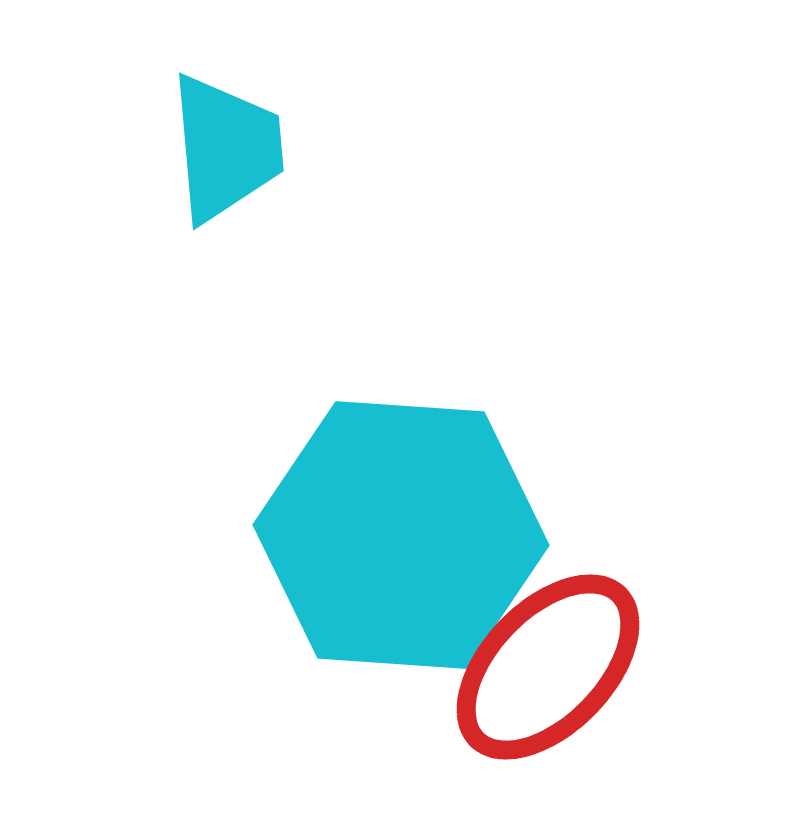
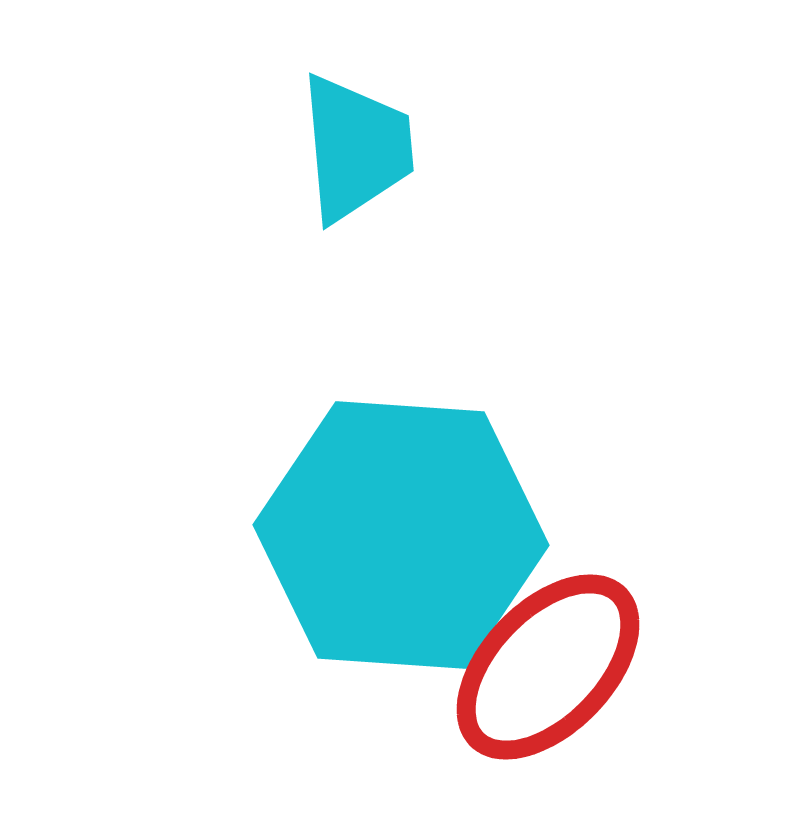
cyan trapezoid: moved 130 px right
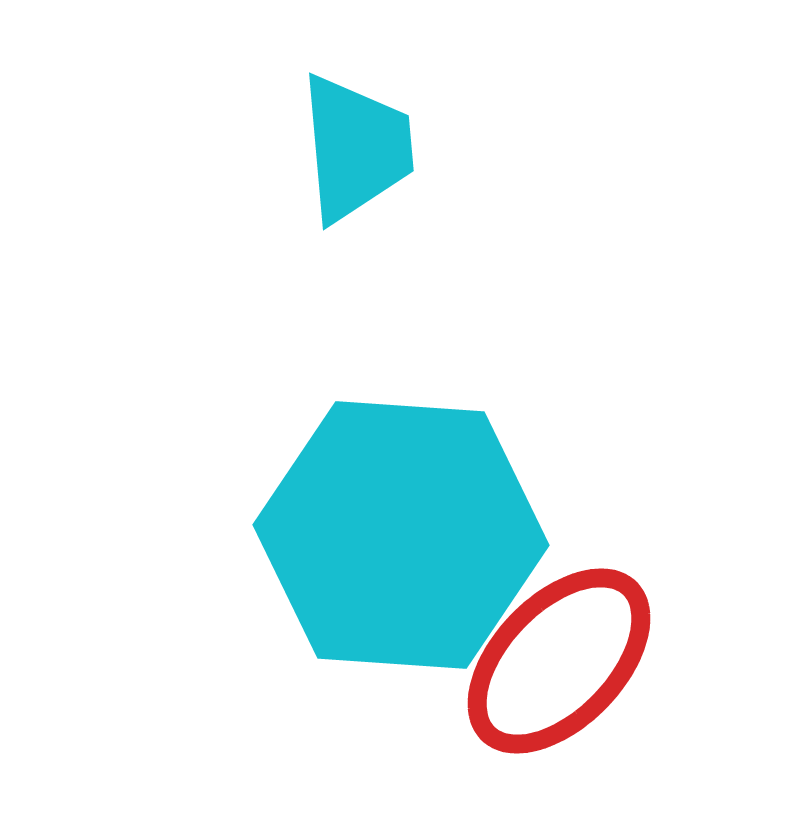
red ellipse: moved 11 px right, 6 px up
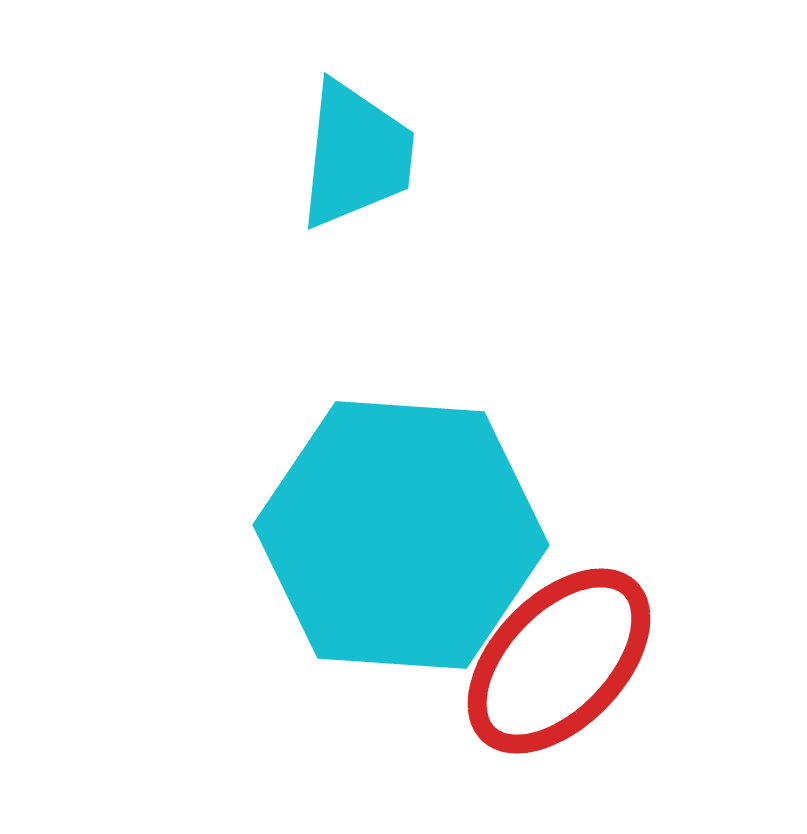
cyan trapezoid: moved 7 px down; rotated 11 degrees clockwise
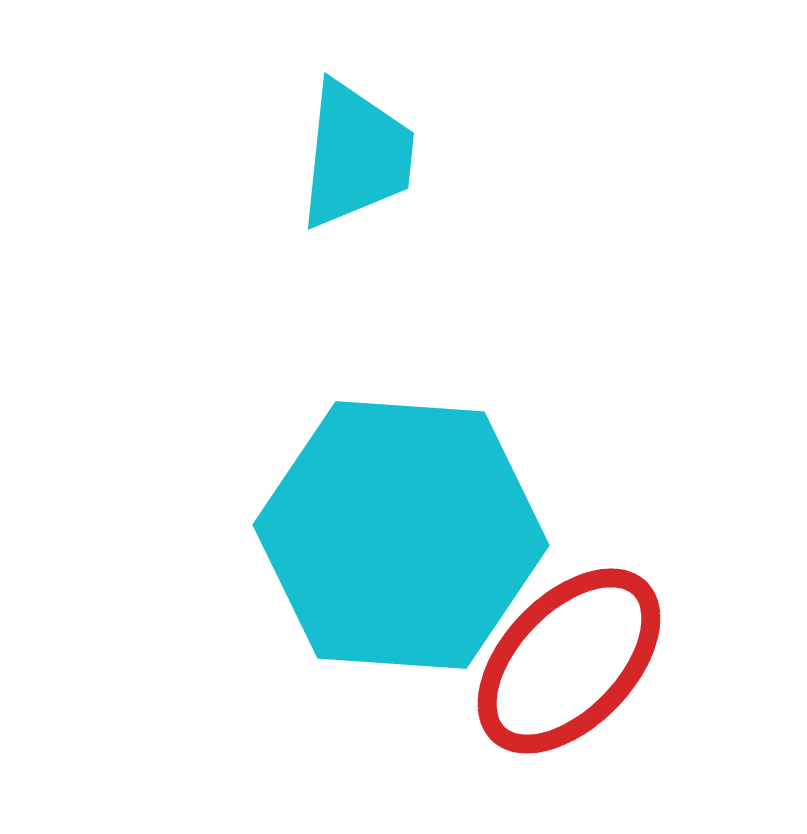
red ellipse: moved 10 px right
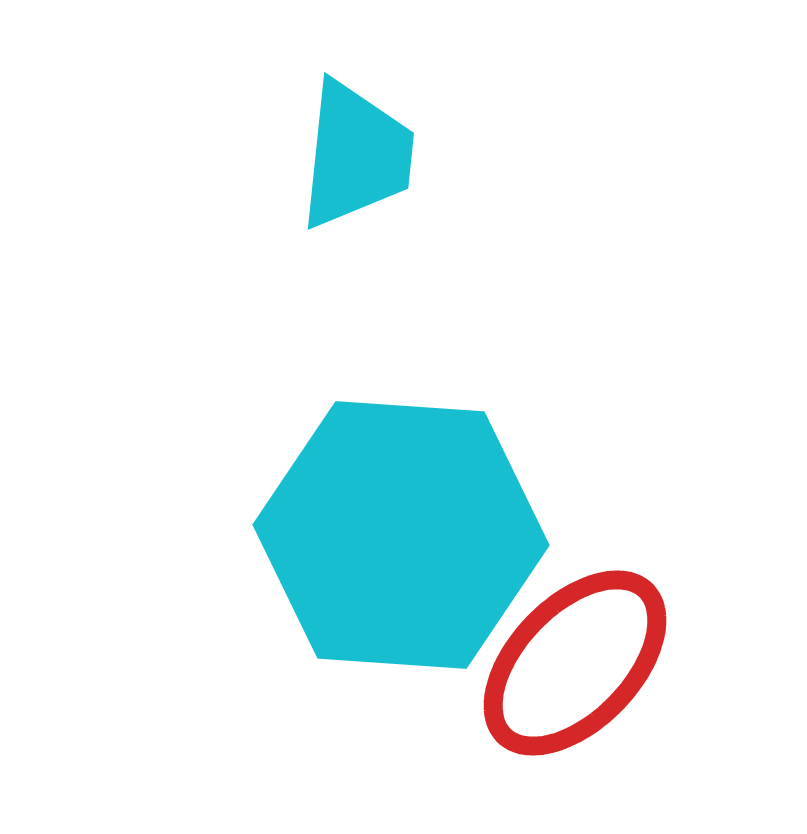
red ellipse: moved 6 px right, 2 px down
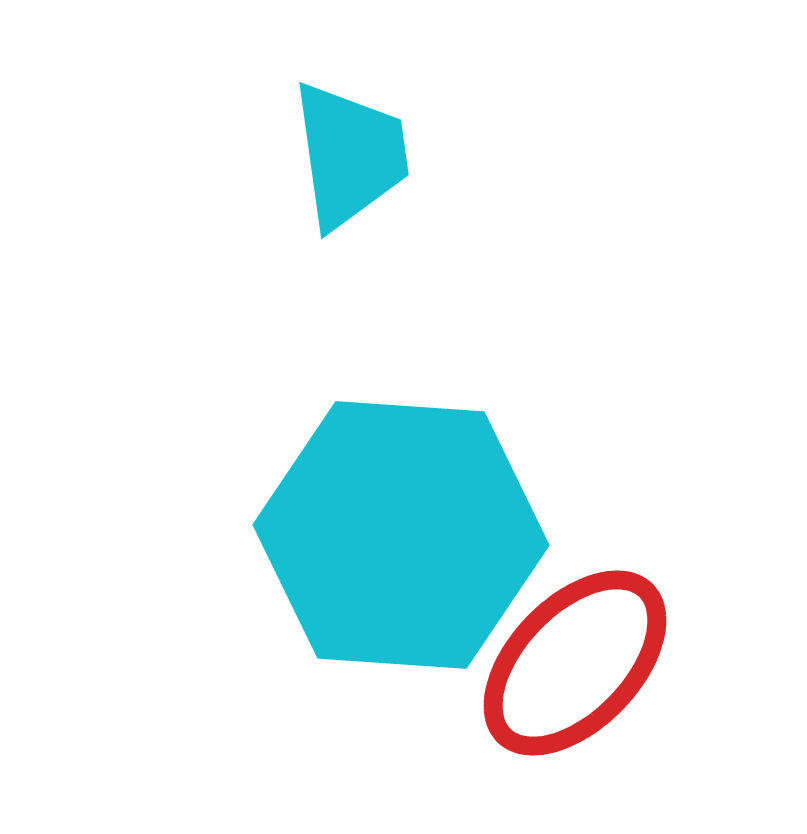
cyan trapezoid: moved 6 px left; rotated 14 degrees counterclockwise
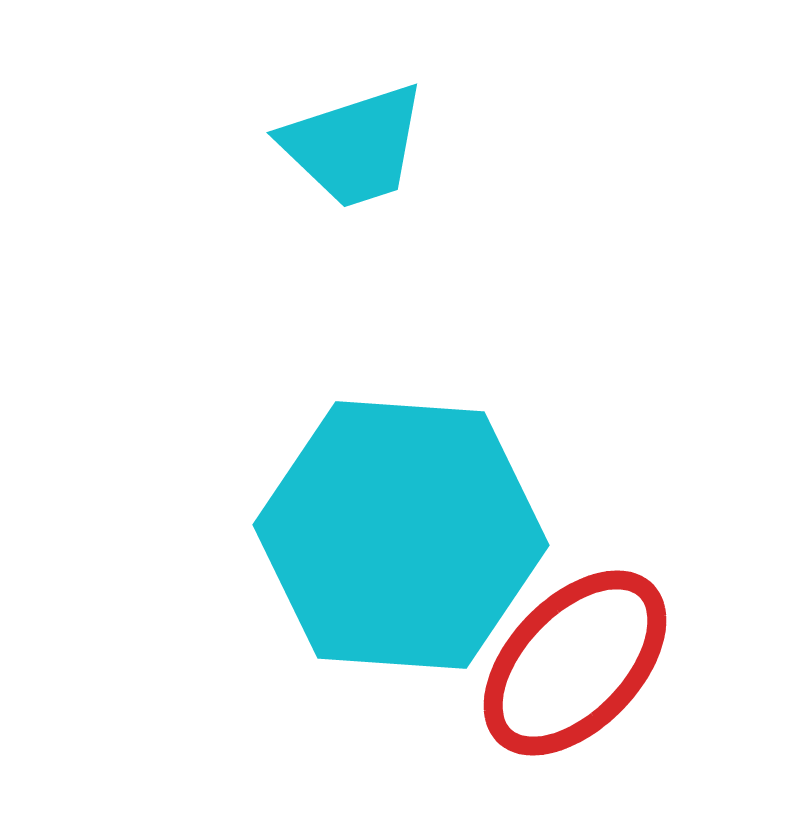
cyan trapezoid: moved 4 px right, 9 px up; rotated 80 degrees clockwise
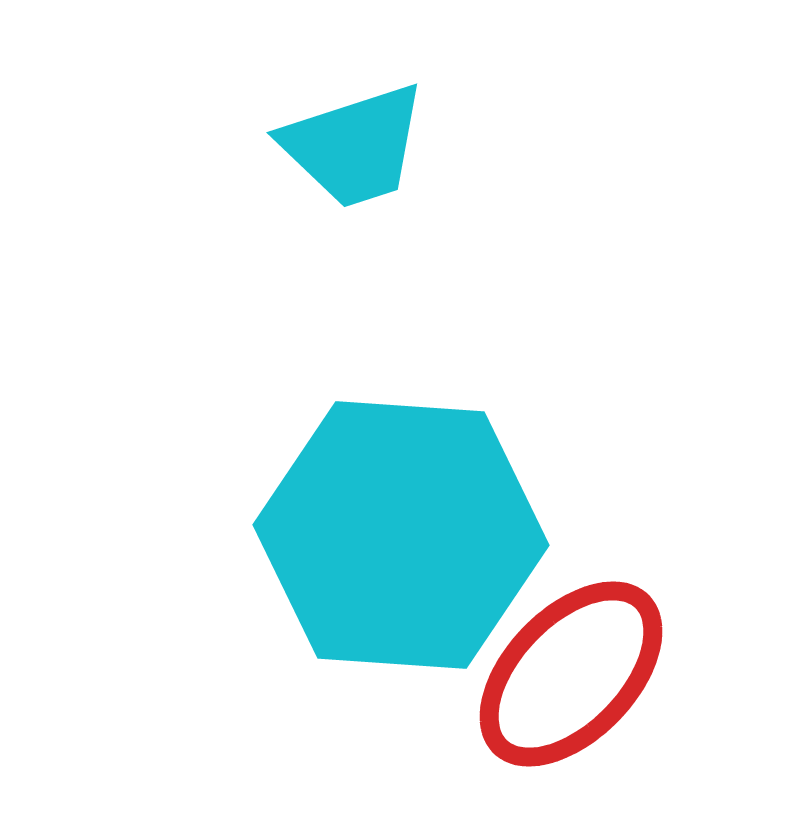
red ellipse: moved 4 px left, 11 px down
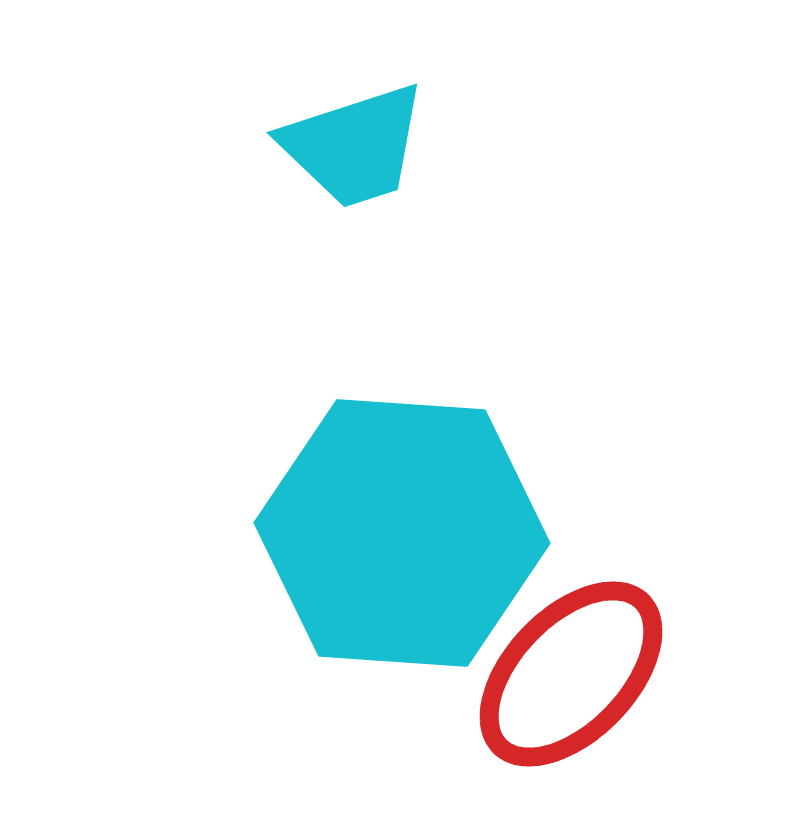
cyan hexagon: moved 1 px right, 2 px up
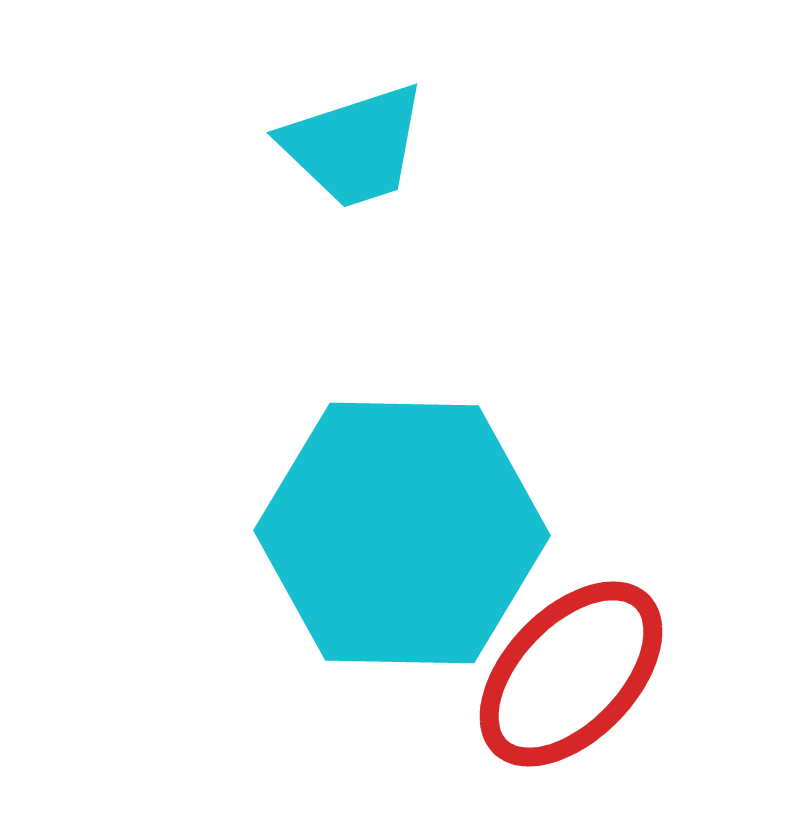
cyan hexagon: rotated 3 degrees counterclockwise
